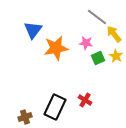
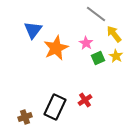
gray line: moved 1 px left, 3 px up
pink star: rotated 24 degrees clockwise
orange star: rotated 15 degrees counterclockwise
red cross: rotated 24 degrees clockwise
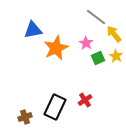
gray line: moved 3 px down
blue triangle: rotated 42 degrees clockwise
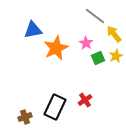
gray line: moved 1 px left, 1 px up
yellow star: rotated 16 degrees clockwise
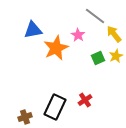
pink star: moved 8 px left, 8 px up
